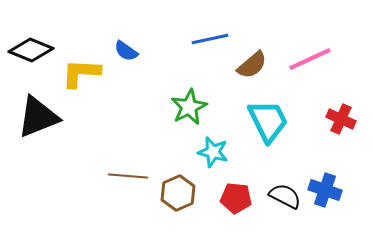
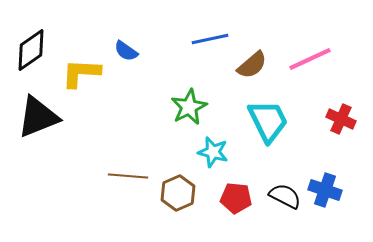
black diamond: rotated 57 degrees counterclockwise
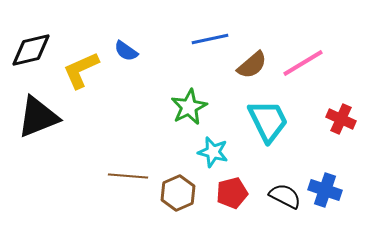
black diamond: rotated 21 degrees clockwise
pink line: moved 7 px left, 4 px down; rotated 6 degrees counterclockwise
yellow L-shape: moved 3 px up; rotated 27 degrees counterclockwise
red pentagon: moved 4 px left, 5 px up; rotated 20 degrees counterclockwise
